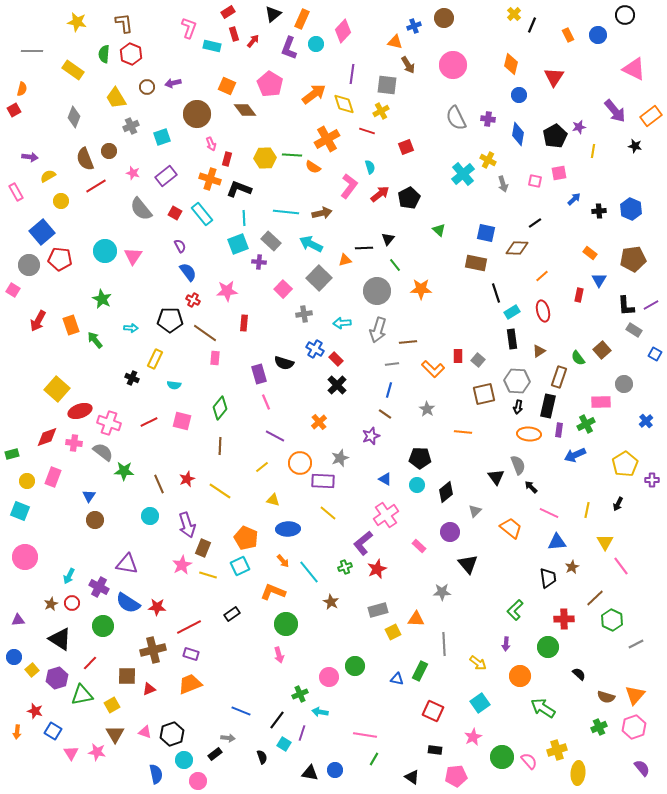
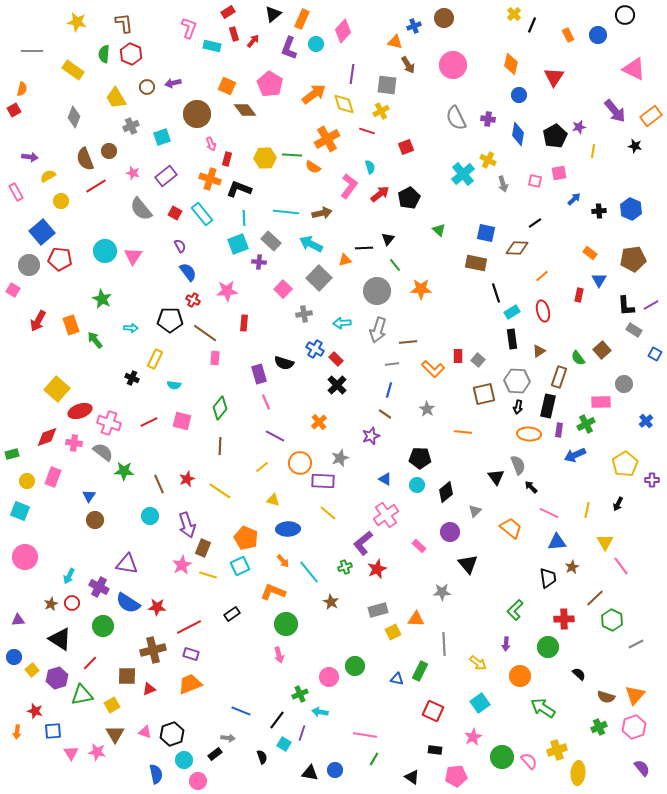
blue square at (53, 731): rotated 36 degrees counterclockwise
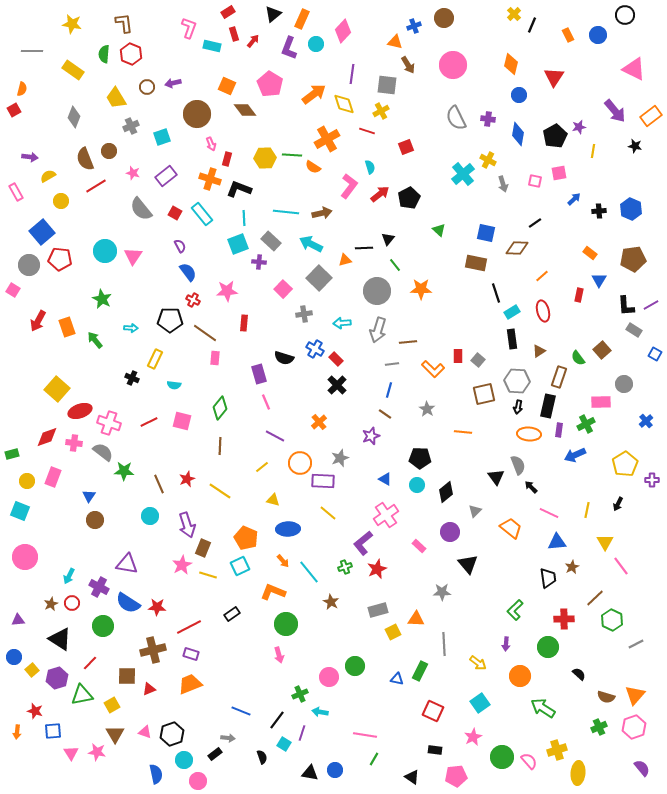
yellow star at (77, 22): moved 5 px left, 2 px down
orange rectangle at (71, 325): moved 4 px left, 2 px down
black semicircle at (284, 363): moved 5 px up
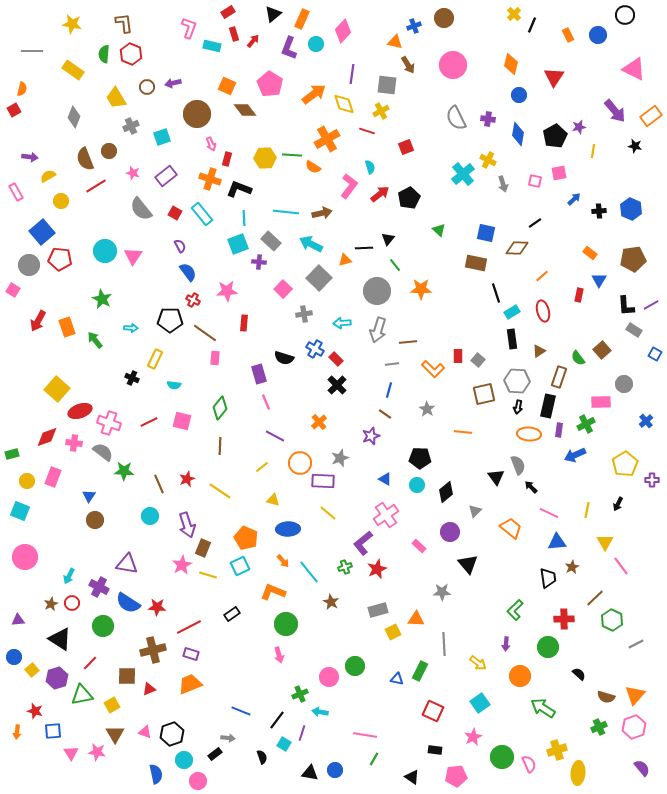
pink semicircle at (529, 761): moved 3 px down; rotated 18 degrees clockwise
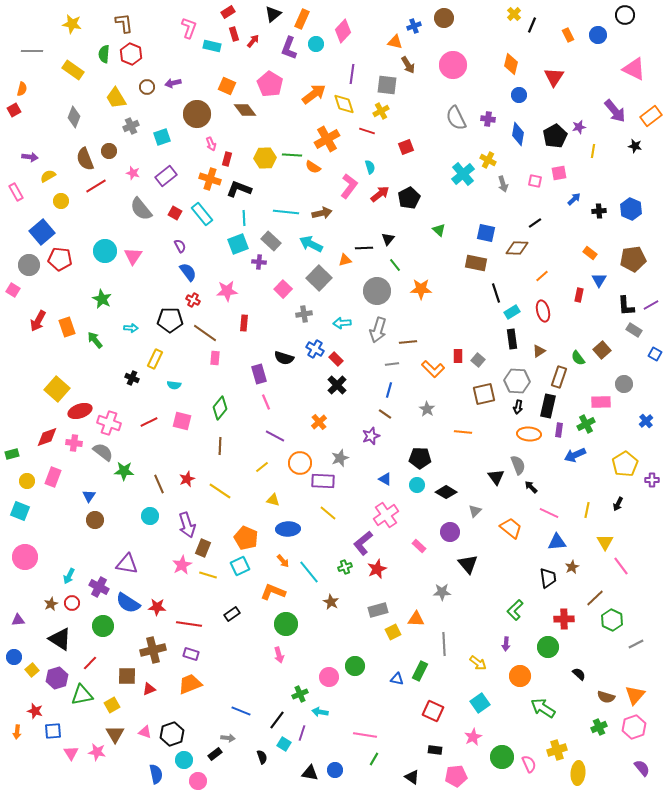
black diamond at (446, 492): rotated 70 degrees clockwise
red line at (189, 627): moved 3 px up; rotated 35 degrees clockwise
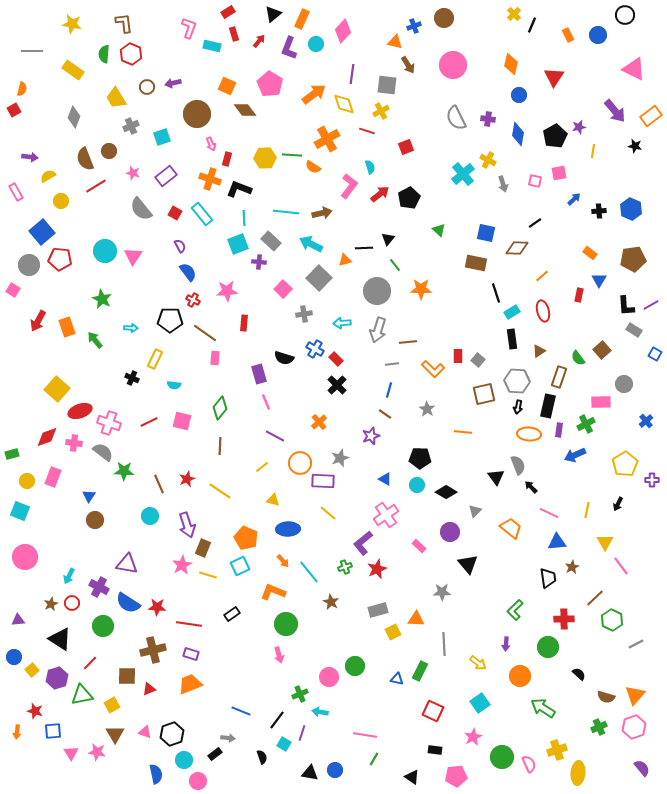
red arrow at (253, 41): moved 6 px right
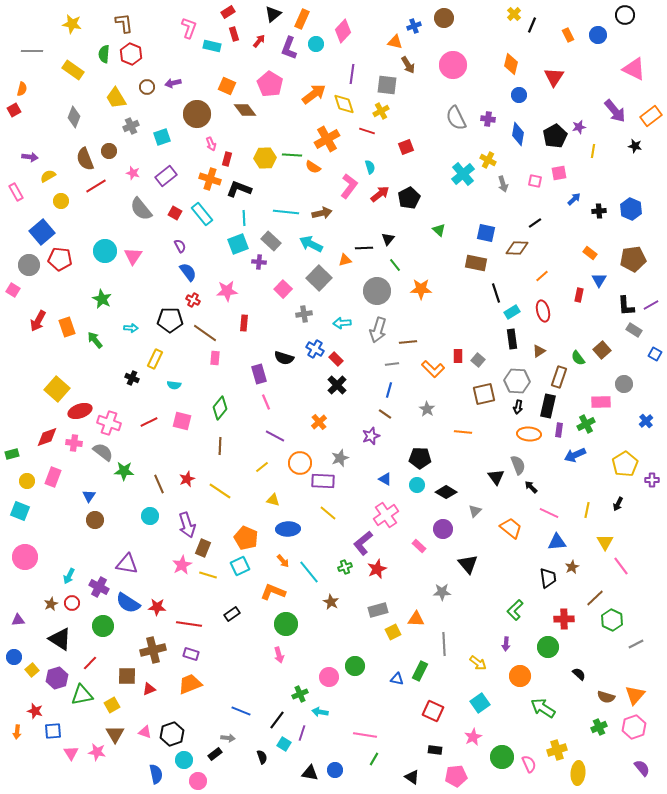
purple circle at (450, 532): moved 7 px left, 3 px up
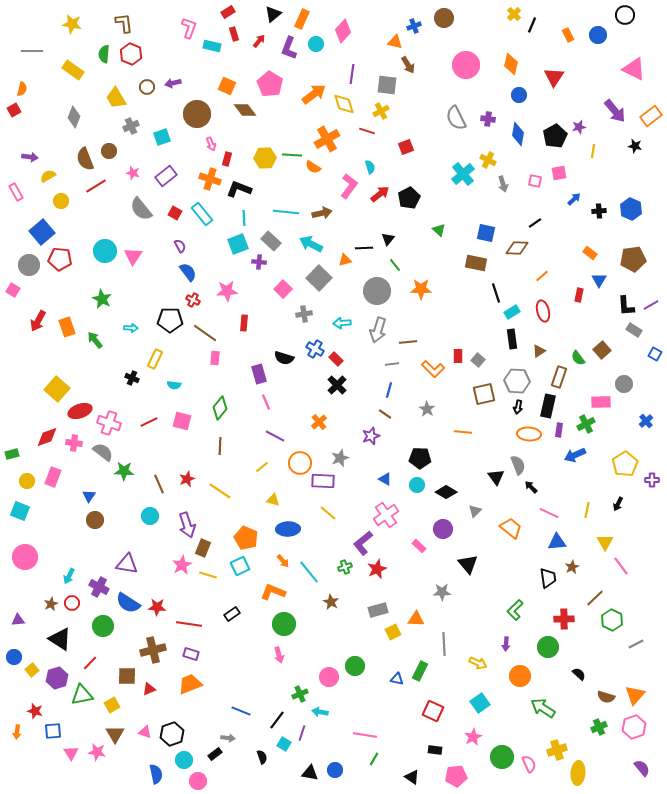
pink circle at (453, 65): moved 13 px right
green circle at (286, 624): moved 2 px left
yellow arrow at (478, 663): rotated 12 degrees counterclockwise
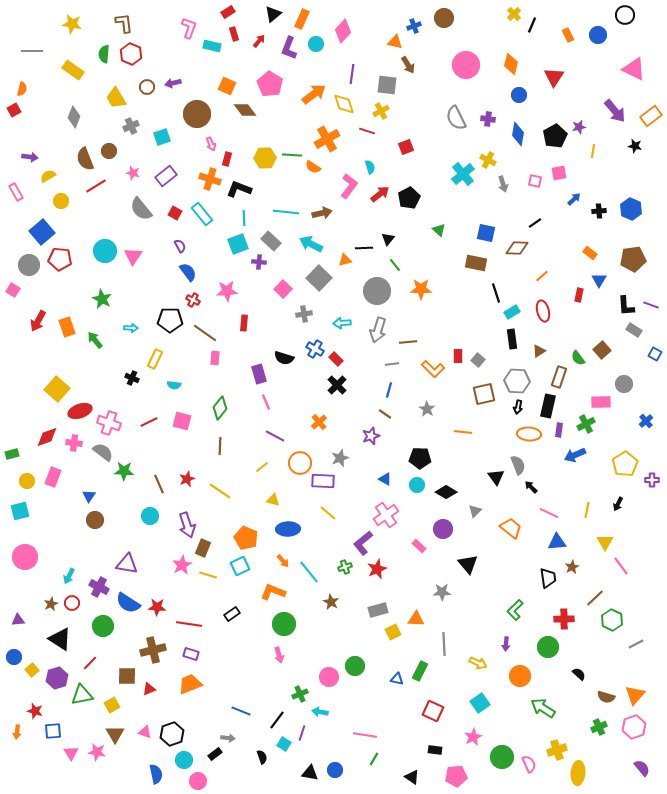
purple line at (651, 305): rotated 49 degrees clockwise
cyan square at (20, 511): rotated 36 degrees counterclockwise
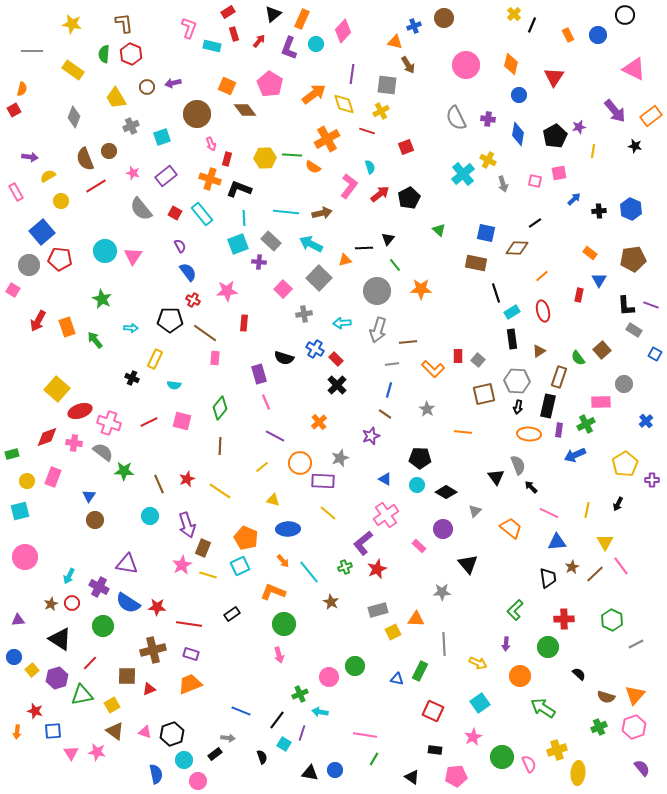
brown line at (595, 598): moved 24 px up
brown triangle at (115, 734): moved 3 px up; rotated 24 degrees counterclockwise
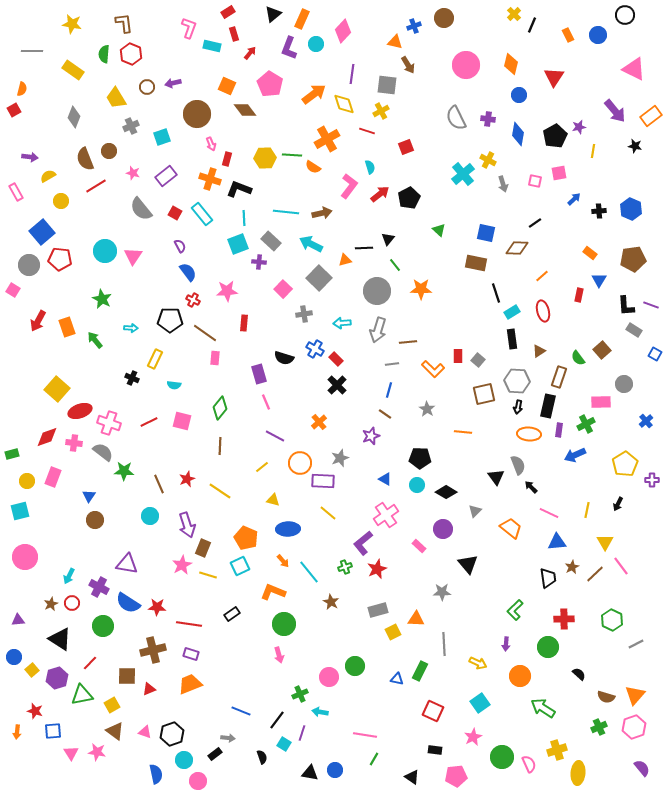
red arrow at (259, 41): moved 9 px left, 12 px down
